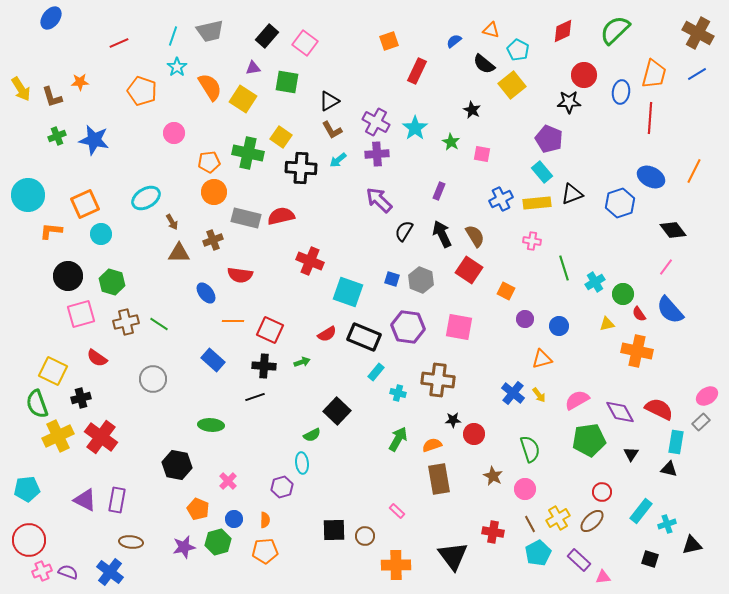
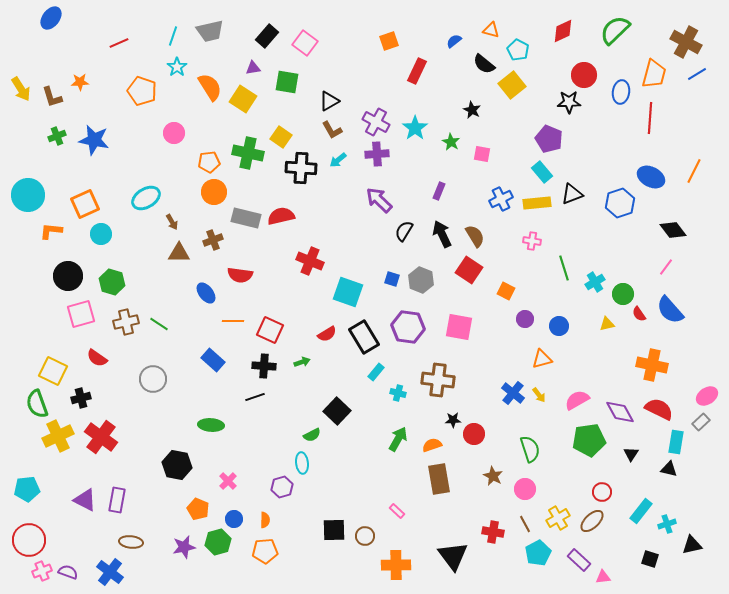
brown cross at (698, 33): moved 12 px left, 9 px down
black rectangle at (364, 337): rotated 36 degrees clockwise
orange cross at (637, 351): moved 15 px right, 14 px down
brown line at (530, 524): moved 5 px left
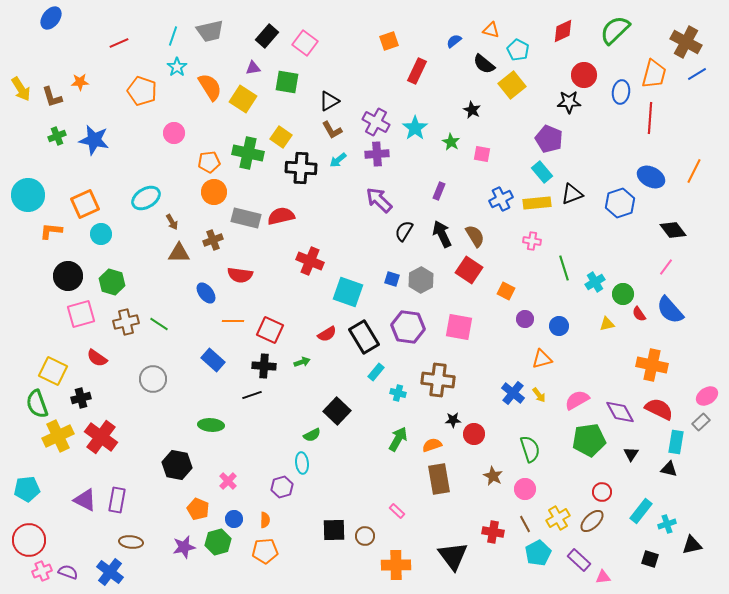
gray hexagon at (421, 280): rotated 10 degrees clockwise
black line at (255, 397): moved 3 px left, 2 px up
